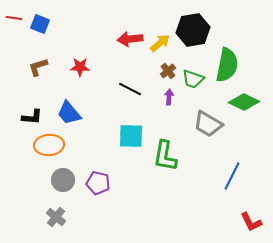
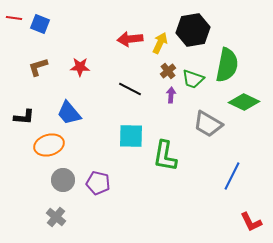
yellow arrow: rotated 25 degrees counterclockwise
purple arrow: moved 2 px right, 2 px up
black L-shape: moved 8 px left
orange ellipse: rotated 12 degrees counterclockwise
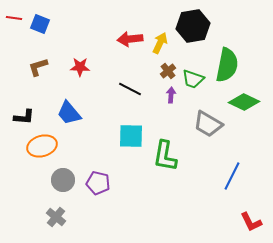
black hexagon: moved 4 px up
orange ellipse: moved 7 px left, 1 px down
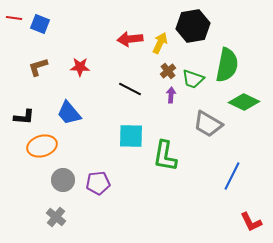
purple pentagon: rotated 20 degrees counterclockwise
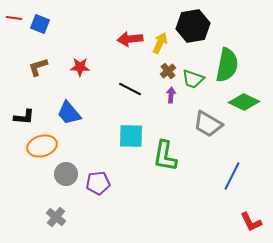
gray circle: moved 3 px right, 6 px up
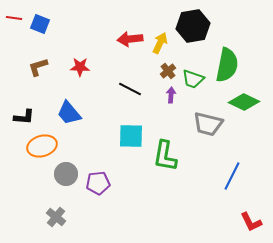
gray trapezoid: rotated 16 degrees counterclockwise
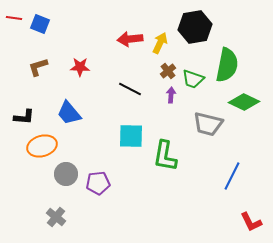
black hexagon: moved 2 px right, 1 px down
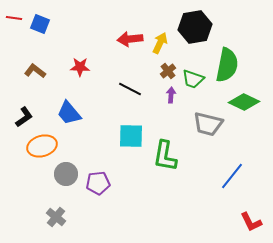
brown L-shape: moved 3 px left, 4 px down; rotated 55 degrees clockwise
black L-shape: rotated 40 degrees counterclockwise
blue line: rotated 12 degrees clockwise
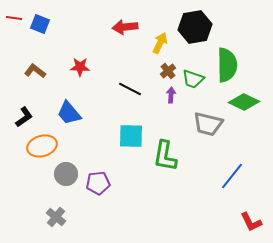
red arrow: moved 5 px left, 12 px up
green semicircle: rotated 12 degrees counterclockwise
